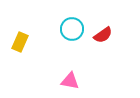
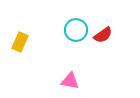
cyan circle: moved 4 px right, 1 px down
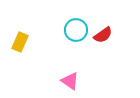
pink triangle: rotated 24 degrees clockwise
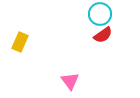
cyan circle: moved 24 px right, 16 px up
pink triangle: rotated 18 degrees clockwise
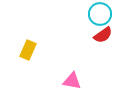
yellow rectangle: moved 8 px right, 8 px down
pink triangle: moved 2 px right; rotated 42 degrees counterclockwise
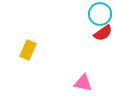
red semicircle: moved 2 px up
pink triangle: moved 11 px right, 2 px down
